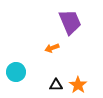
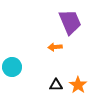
orange arrow: moved 3 px right, 1 px up; rotated 16 degrees clockwise
cyan circle: moved 4 px left, 5 px up
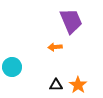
purple trapezoid: moved 1 px right, 1 px up
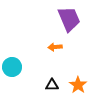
purple trapezoid: moved 2 px left, 2 px up
black triangle: moved 4 px left
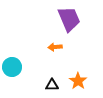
orange star: moved 4 px up
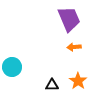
orange arrow: moved 19 px right
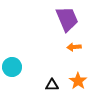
purple trapezoid: moved 2 px left
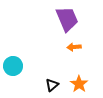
cyan circle: moved 1 px right, 1 px up
orange star: moved 1 px right, 3 px down
black triangle: rotated 40 degrees counterclockwise
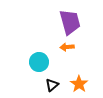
purple trapezoid: moved 3 px right, 3 px down; rotated 8 degrees clockwise
orange arrow: moved 7 px left
cyan circle: moved 26 px right, 4 px up
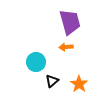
orange arrow: moved 1 px left
cyan circle: moved 3 px left
black triangle: moved 4 px up
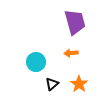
purple trapezoid: moved 5 px right
orange arrow: moved 5 px right, 6 px down
black triangle: moved 3 px down
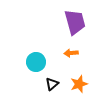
orange star: rotated 18 degrees clockwise
